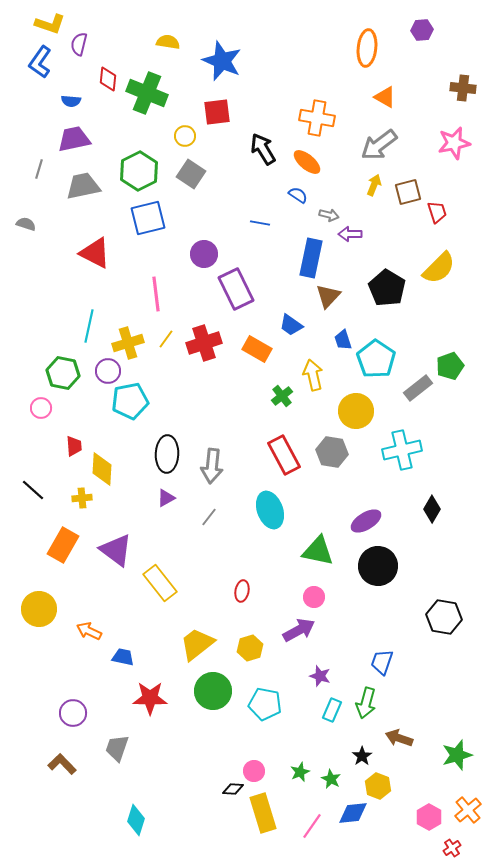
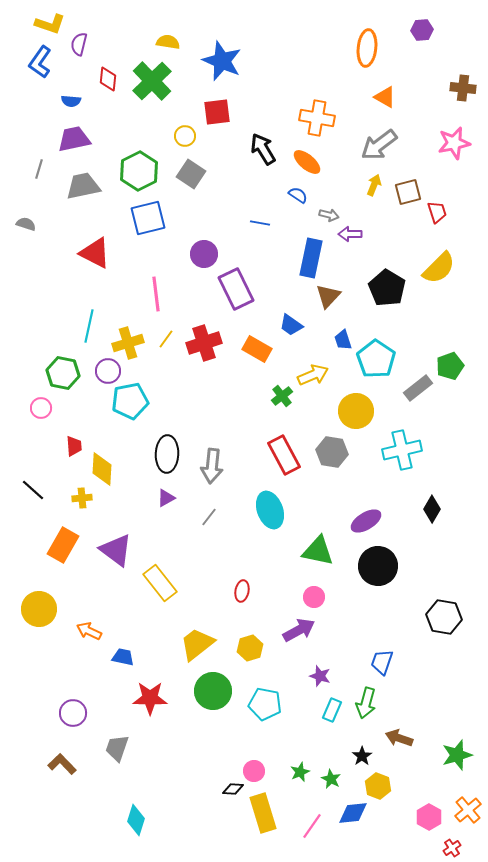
green cross at (147, 93): moved 5 px right, 12 px up; rotated 24 degrees clockwise
yellow arrow at (313, 375): rotated 80 degrees clockwise
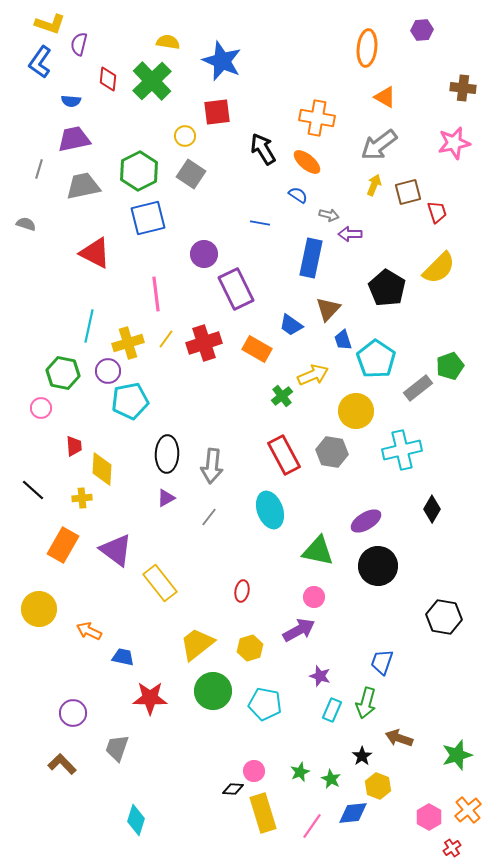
brown triangle at (328, 296): moved 13 px down
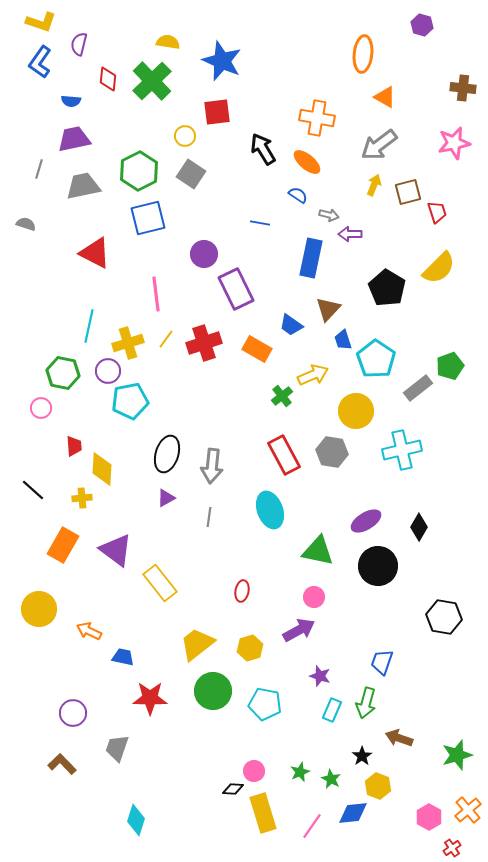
yellow L-shape at (50, 24): moved 9 px left, 2 px up
purple hexagon at (422, 30): moved 5 px up; rotated 20 degrees clockwise
orange ellipse at (367, 48): moved 4 px left, 6 px down
black ellipse at (167, 454): rotated 15 degrees clockwise
black diamond at (432, 509): moved 13 px left, 18 px down
gray line at (209, 517): rotated 30 degrees counterclockwise
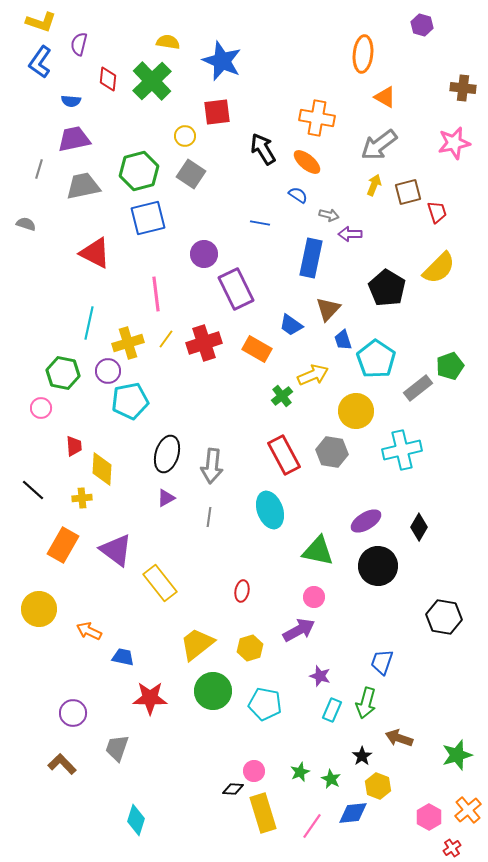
green hexagon at (139, 171): rotated 12 degrees clockwise
cyan line at (89, 326): moved 3 px up
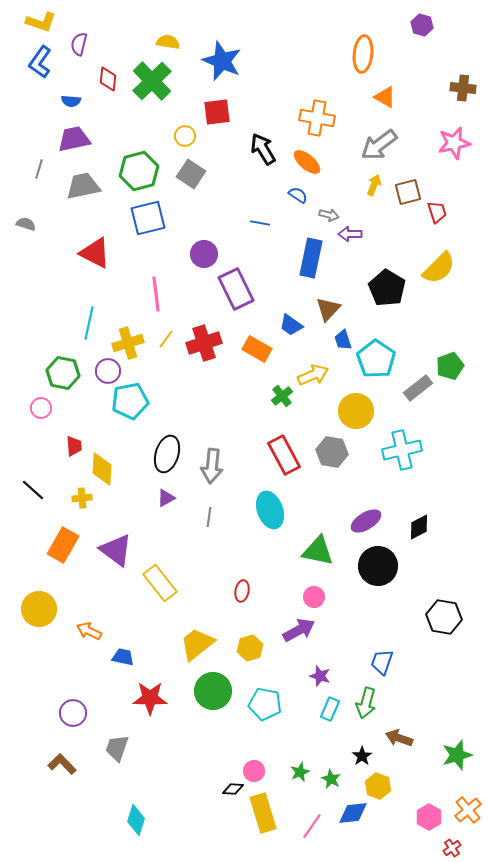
black diamond at (419, 527): rotated 32 degrees clockwise
cyan rectangle at (332, 710): moved 2 px left, 1 px up
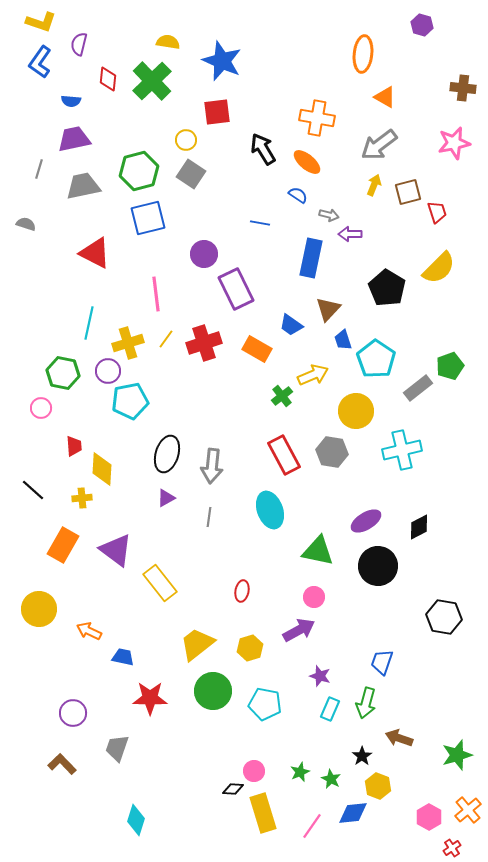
yellow circle at (185, 136): moved 1 px right, 4 px down
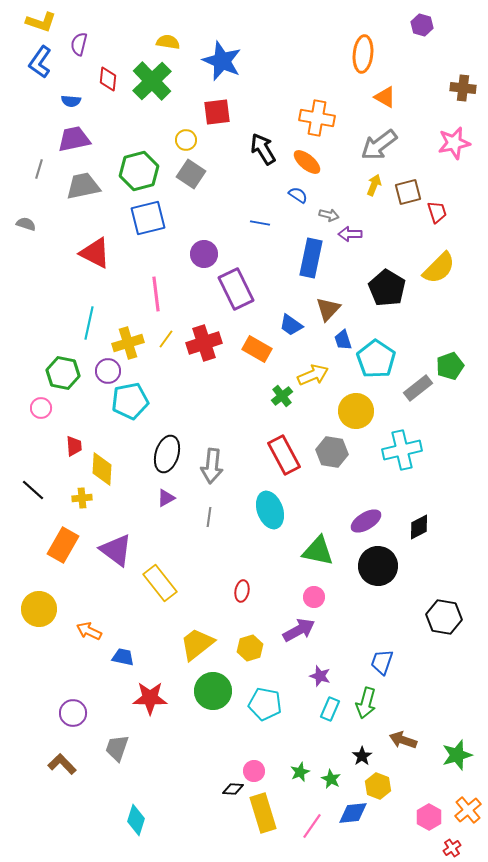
brown arrow at (399, 738): moved 4 px right, 2 px down
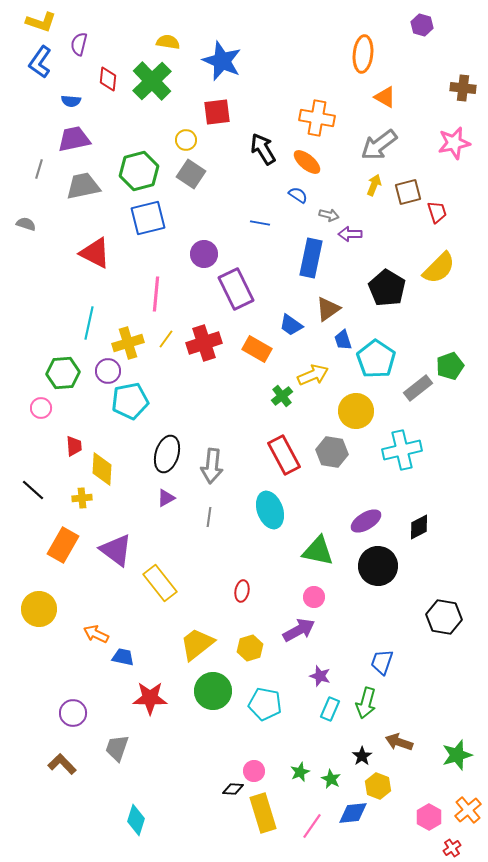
pink line at (156, 294): rotated 12 degrees clockwise
brown triangle at (328, 309): rotated 12 degrees clockwise
green hexagon at (63, 373): rotated 16 degrees counterclockwise
orange arrow at (89, 631): moved 7 px right, 3 px down
brown arrow at (403, 740): moved 4 px left, 2 px down
